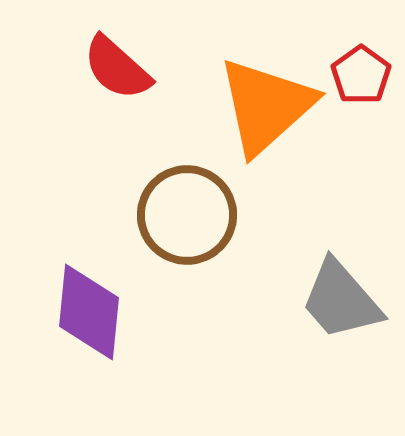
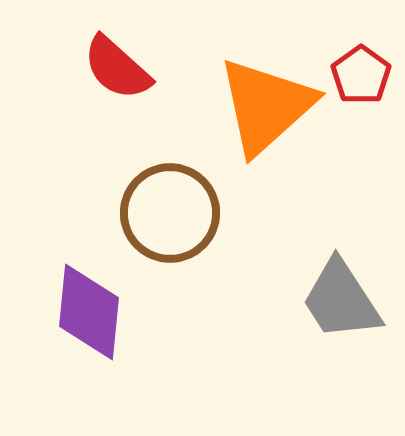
brown circle: moved 17 px left, 2 px up
gray trapezoid: rotated 8 degrees clockwise
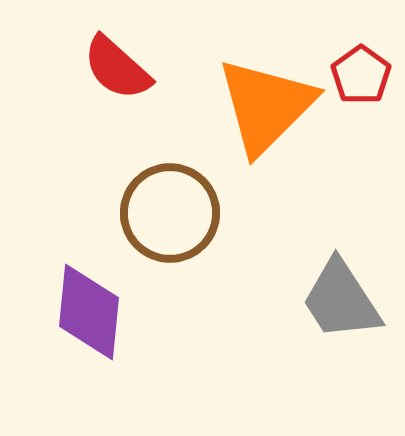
orange triangle: rotated 3 degrees counterclockwise
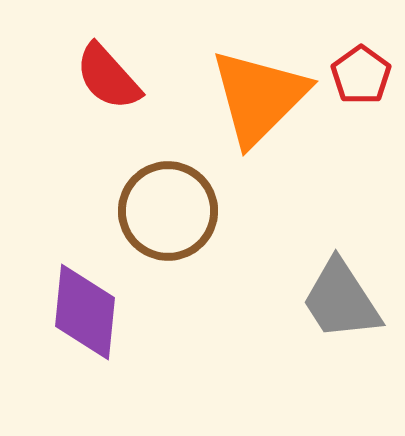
red semicircle: moved 9 px left, 9 px down; rotated 6 degrees clockwise
orange triangle: moved 7 px left, 9 px up
brown circle: moved 2 px left, 2 px up
purple diamond: moved 4 px left
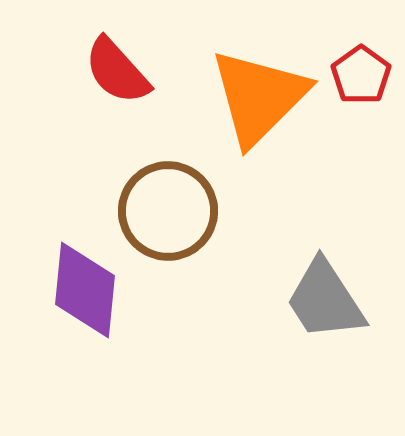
red semicircle: moved 9 px right, 6 px up
gray trapezoid: moved 16 px left
purple diamond: moved 22 px up
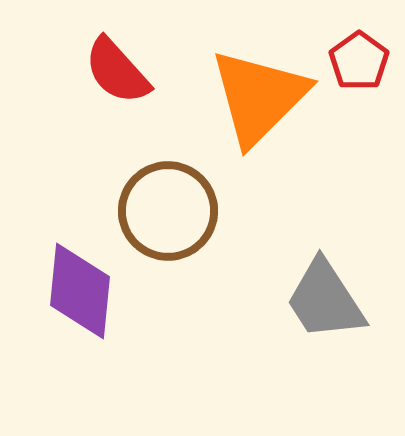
red pentagon: moved 2 px left, 14 px up
purple diamond: moved 5 px left, 1 px down
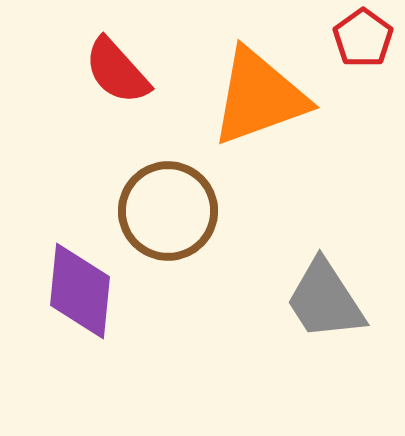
red pentagon: moved 4 px right, 23 px up
orange triangle: rotated 25 degrees clockwise
